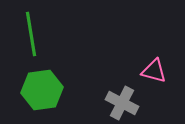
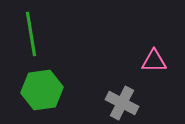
pink triangle: moved 10 px up; rotated 16 degrees counterclockwise
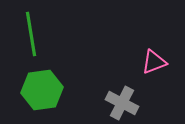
pink triangle: moved 1 px down; rotated 20 degrees counterclockwise
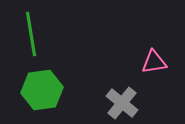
pink triangle: rotated 12 degrees clockwise
gray cross: rotated 12 degrees clockwise
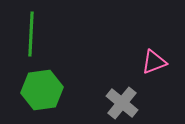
green line: rotated 12 degrees clockwise
pink triangle: rotated 12 degrees counterclockwise
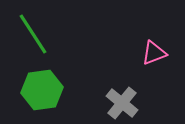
green line: moved 2 px right; rotated 36 degrees counterclockwise
pink triangle: moved 9 px up
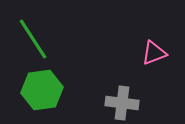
green line: moved 5 px down
gray cross: rotated 32 degrees counterclockwise
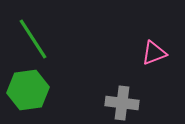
green hexagon: moved 14 px left
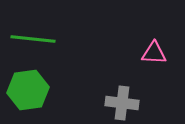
green line: rotated 51 degrees counterclockwise
pink triangle: rotated 24 degrees clockwise
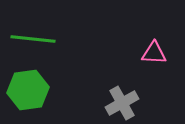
gray cross: rotated 36 degrees counterclockwise
